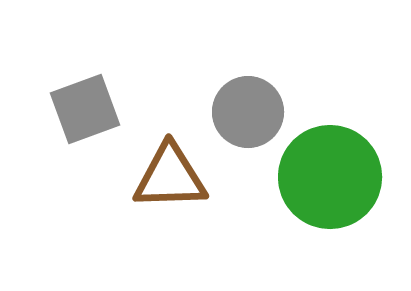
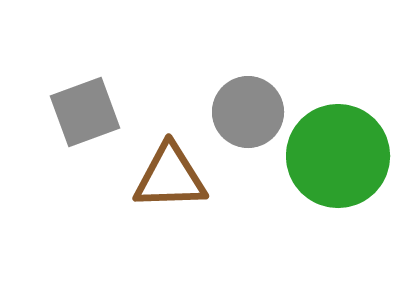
gray square: moved 3 px down
green circle: moved 8 px right, 21 px up
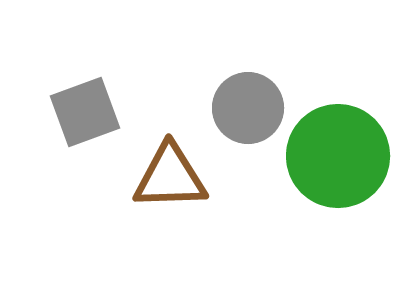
gray circle: moved 4 px up
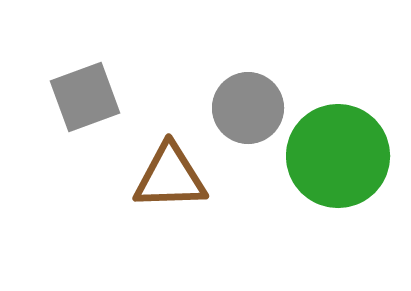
gray square: moved 15 px up
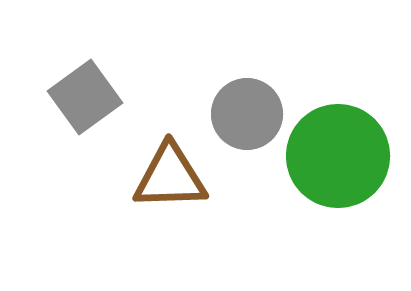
gray square: rotated 16 degrees counterclockwise
gray circle: moved 1 px left, 6 px down
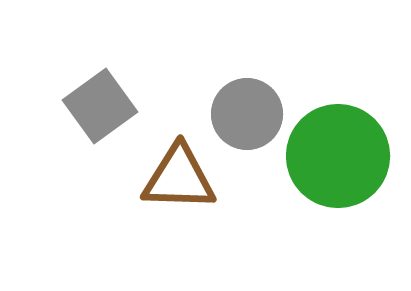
gray square: moved 15 px right, 9 px down
brown triangle: moved 9 px right, 1 px down; rotated 4 degrees clockwise
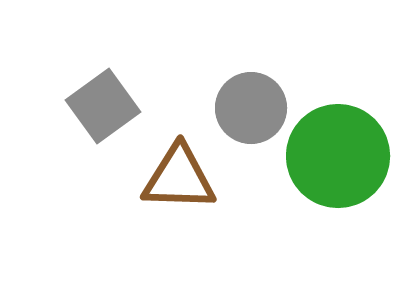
gray square: moved 3 px right
gray circle: moved 4 px right, 6 px up
